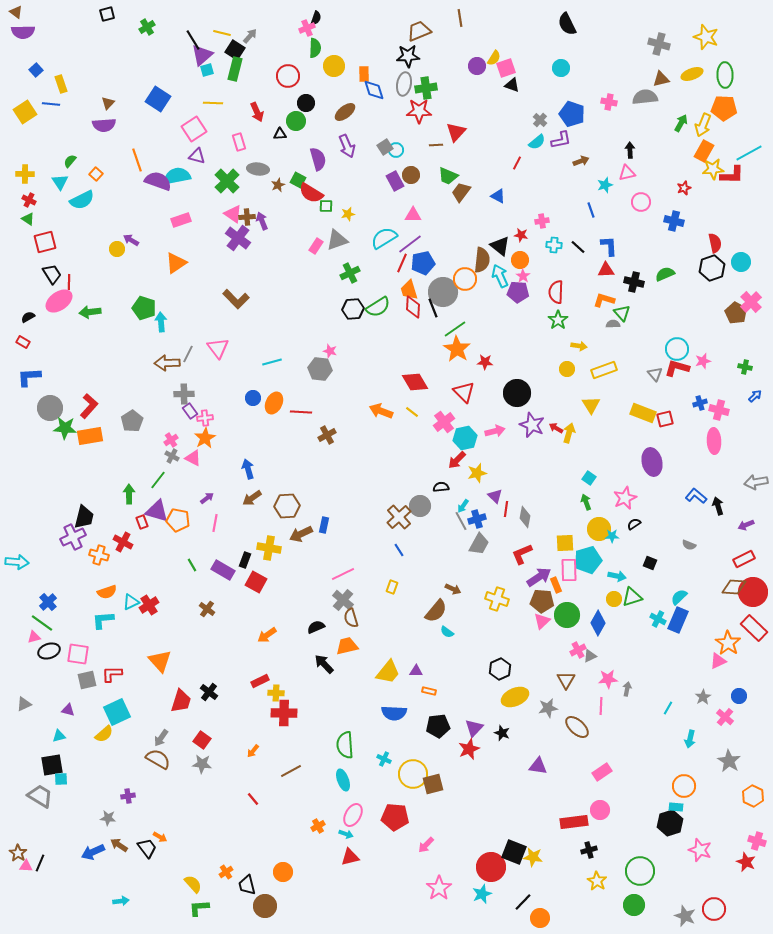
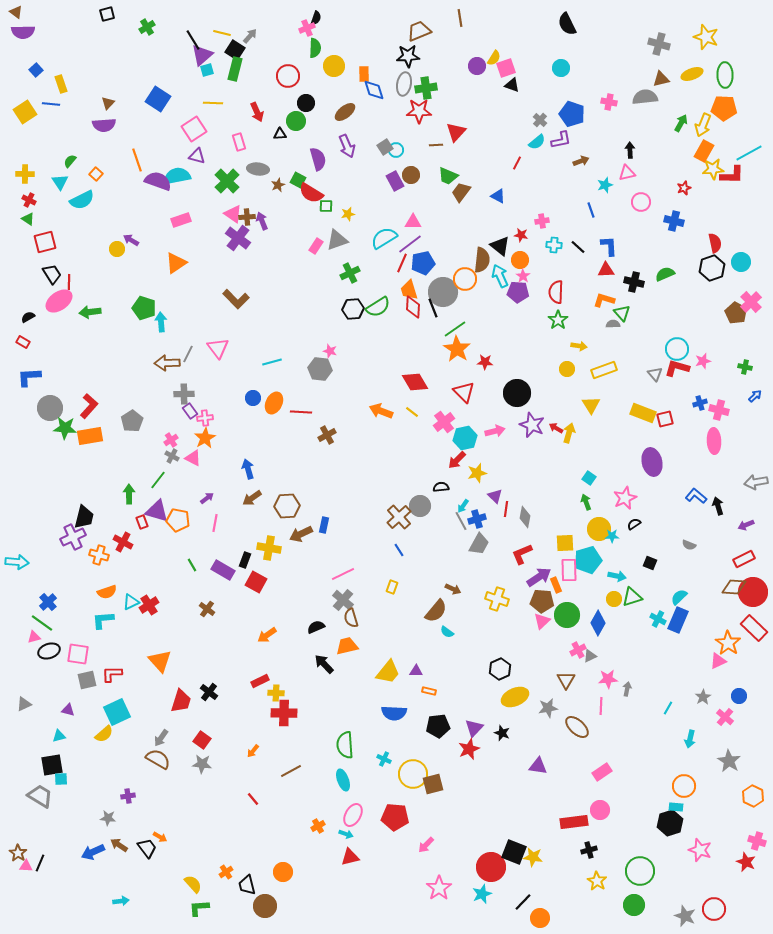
pink triangle at (413, 215): moved 7 px down
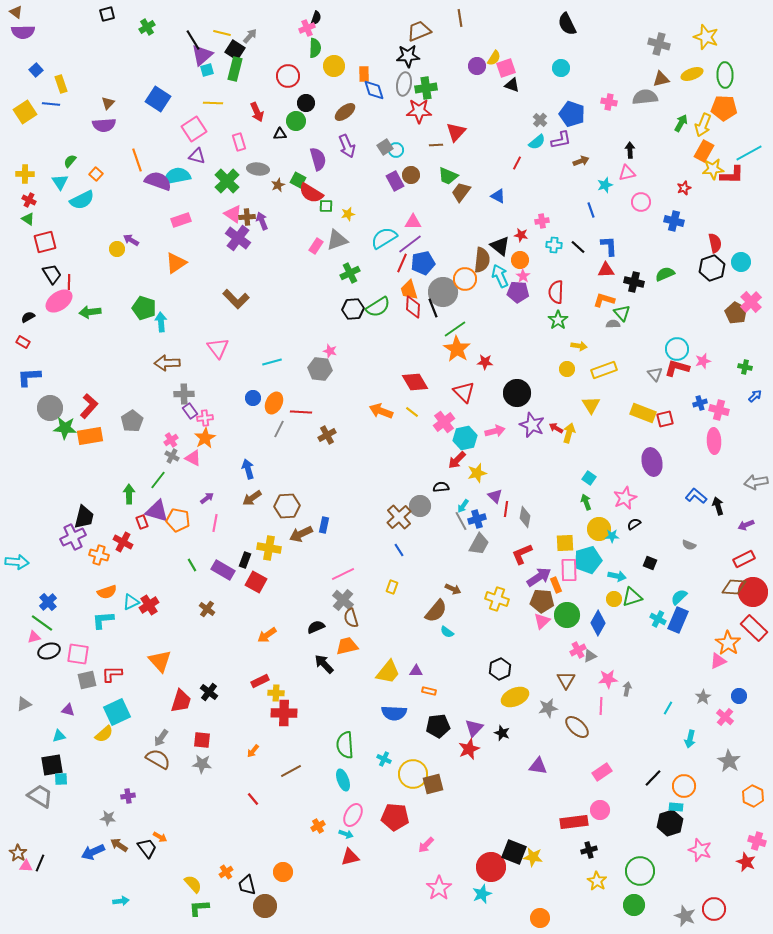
gray line at (188, 354): moved 91 px right, 75 px down
red square at (202, 740): rotated 30 degrees counterclockwise
black line at (523, 902): moved 130 px right, 124 px up
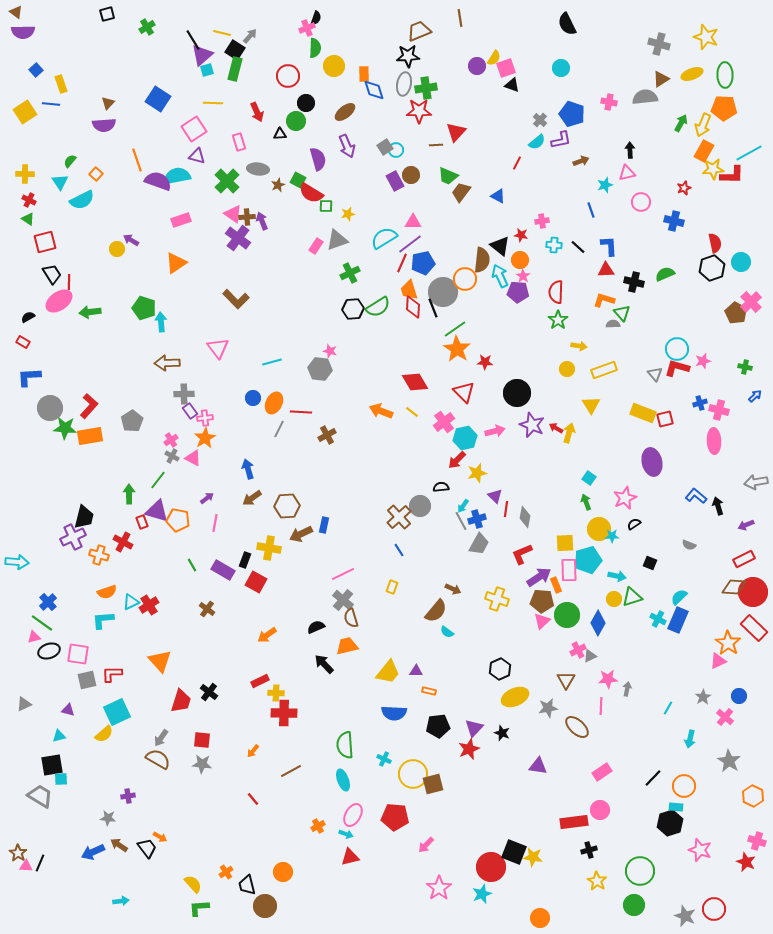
brown triangle at (661, 79): rotated 18 degrees counterclockwise
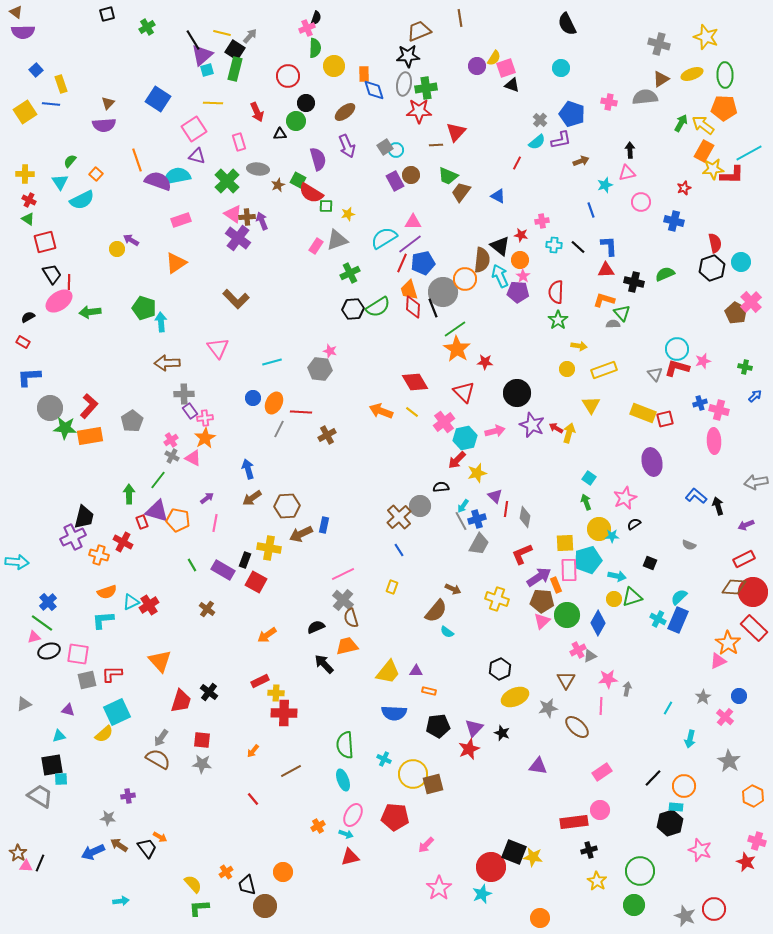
yellow arrow at (703, 125): rotated 105 degrees clockwise
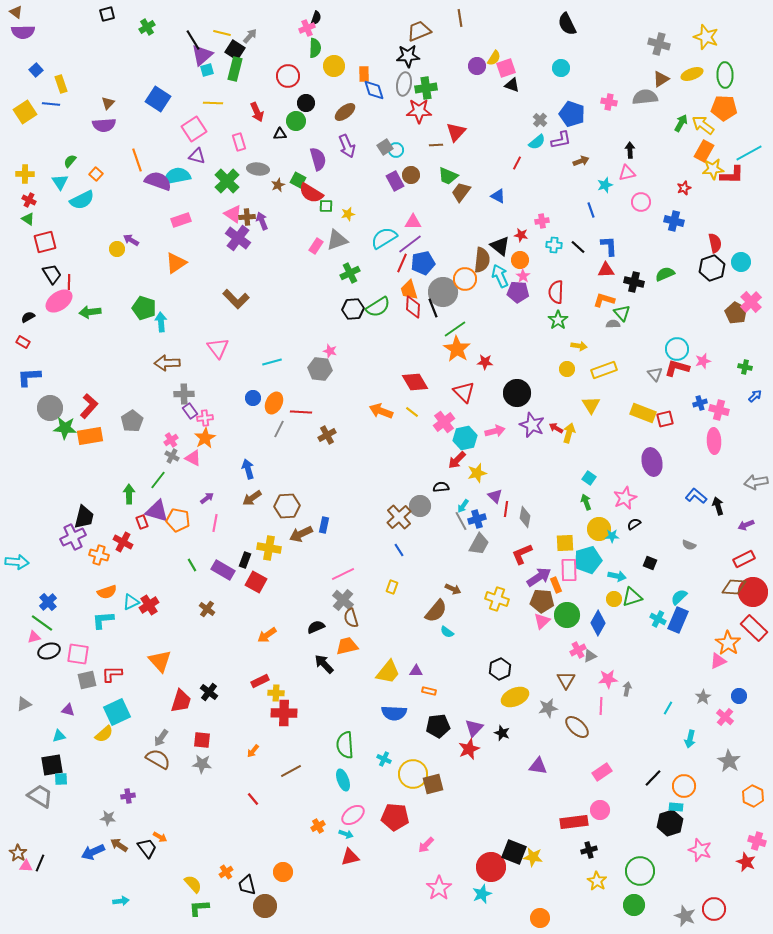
pink ellipse at (353, 815): rotated 25 degrees clockwise
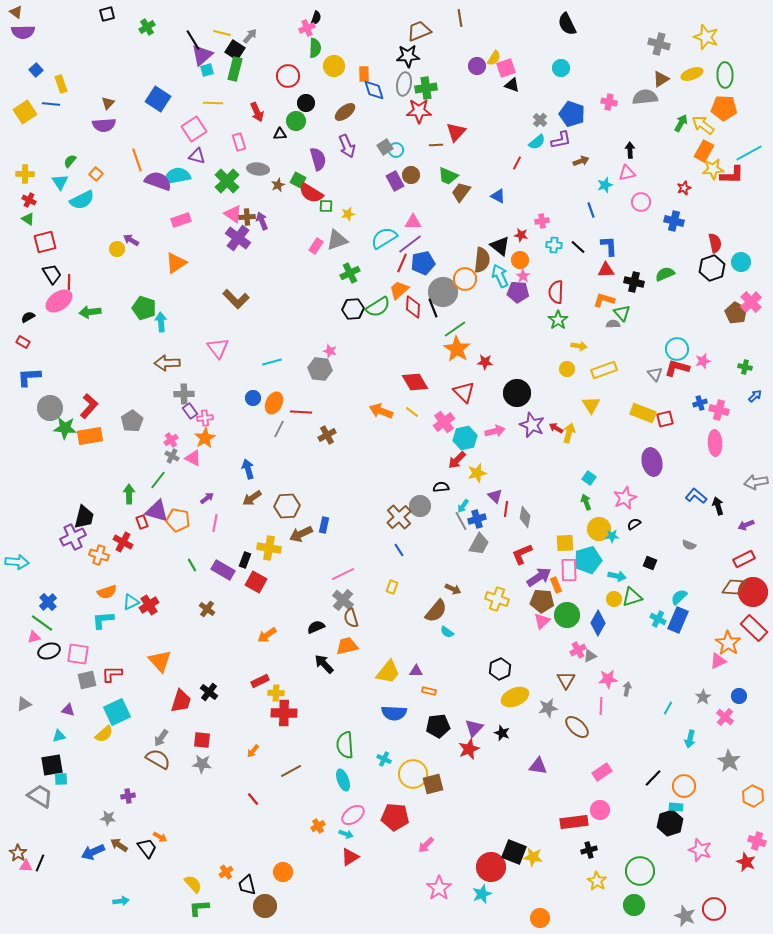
orange trapezoid at (409, 290): moved 10 px left; rotated 65 degrees clockwise
pink ellipse at (714, 441): moved 1 px right, 2 px down
red triangle at (350, 857): rotated 18 degrees counterclockwise
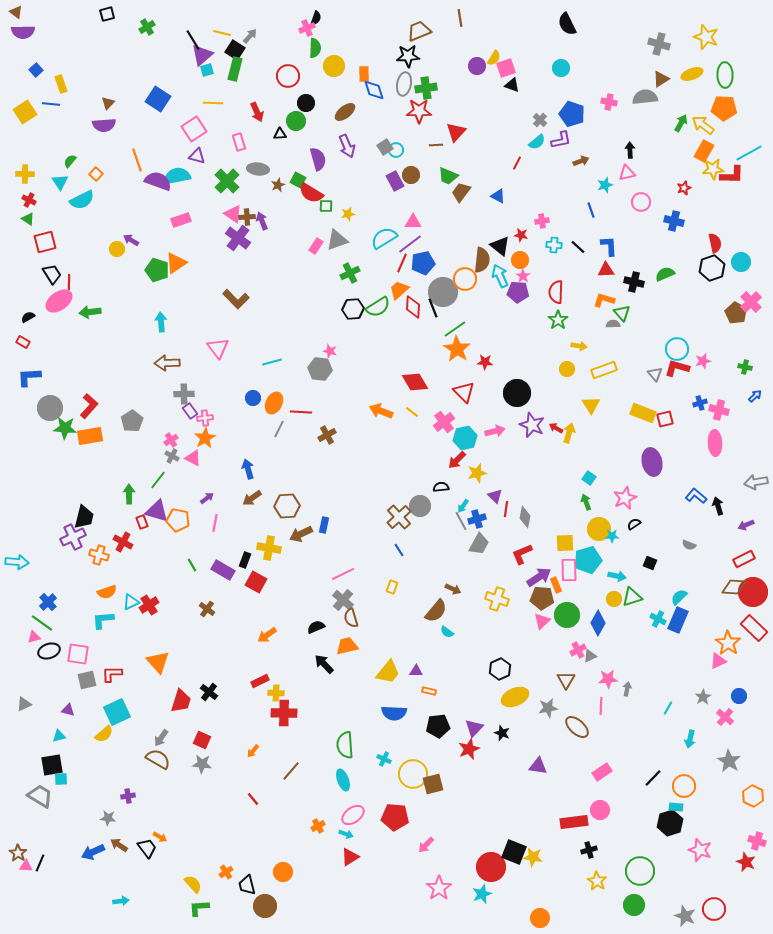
green pentagon at (144, 308): moved 13 px right, 38 px up
brown pentagon at (542, 601): moved 3 px up
orange triangle at (160, 661): moved 2 px left, 1 px down
red square at (202, 740): rotated 18 degrees clockwise
brown line at (291, 771): rotated 20 degrees counterclockwise
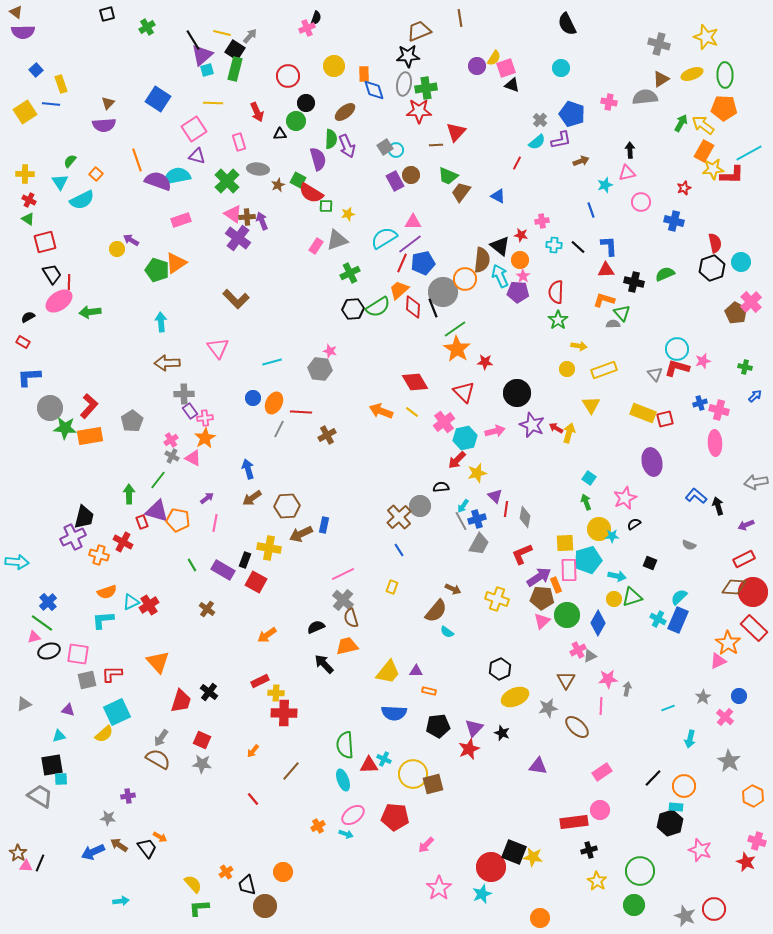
green semicircle at (315, 48): moved 16 px right, 91 px down
cyan line at (668, 708): rotated 40 degrees clockwise
red triangle at (350, 857): moved 19 px right, 92 px up; rotated 30 degrees clockwise
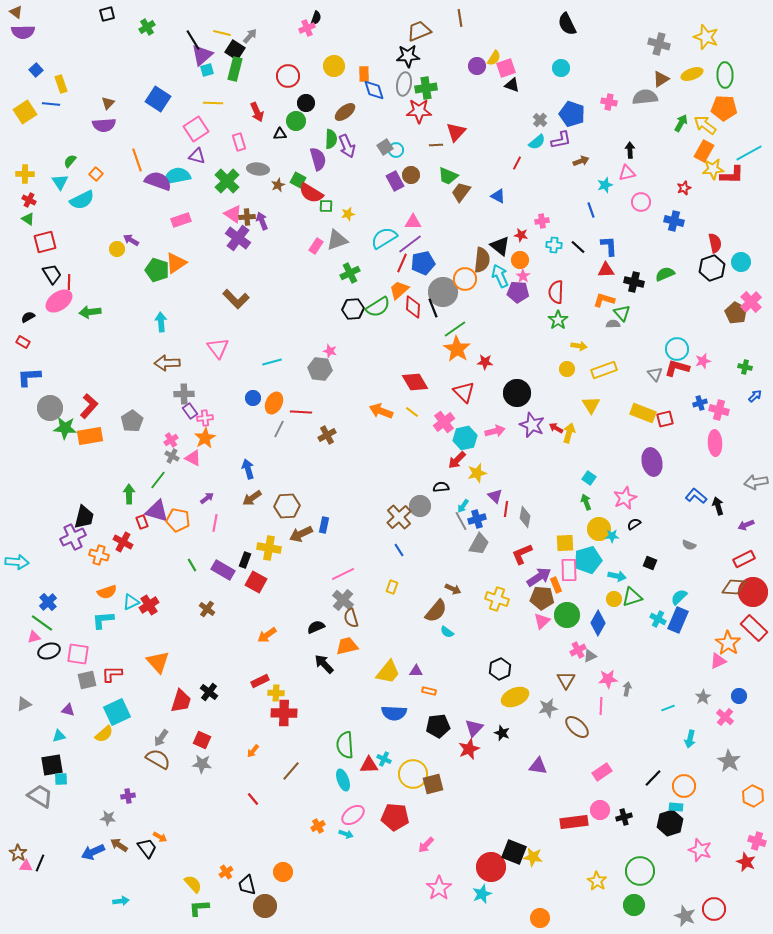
yellow arrow at (703, 125): moved 2 px right
pink square at (194, 129): moved 2 px right
black cross at (589, 850): moved 35 px right, 33 px up
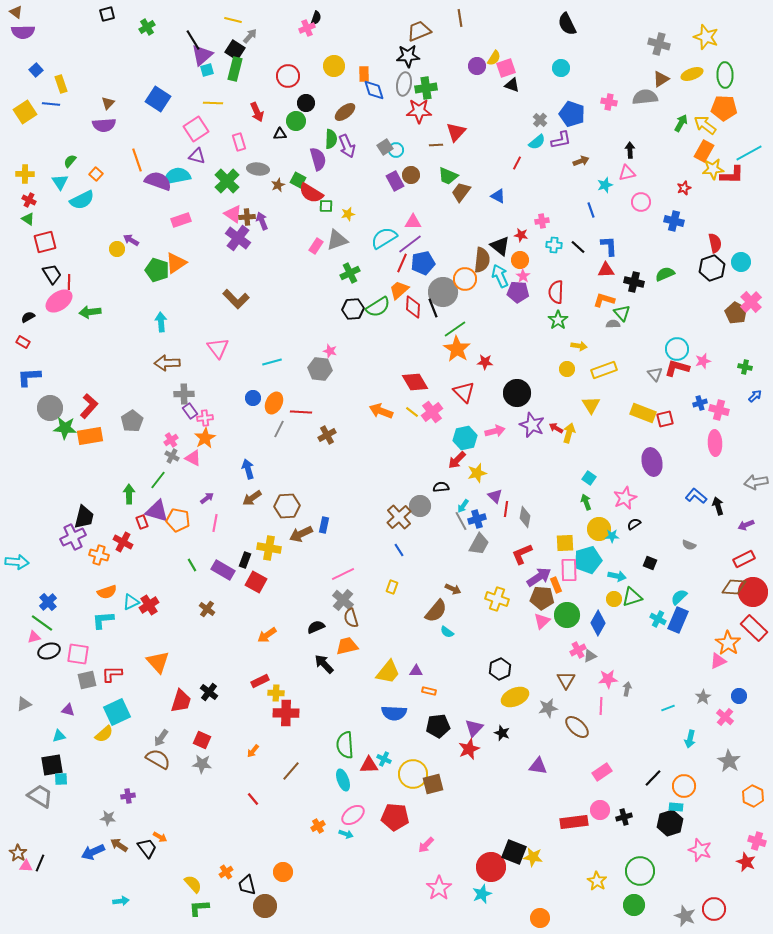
yellow line at (222, 33): moved 11 px right, 13 px up
pink cross at (444, 422): moved 12 px left, 10 px up
red cross at (284, 713): moved 2 px right
